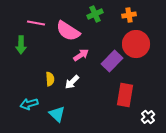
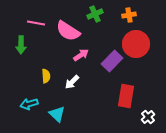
yellow semicircle: moved 4 px left, 3 px up
red rectangle: moved 1 px right, 1 px down
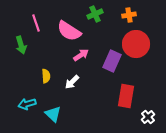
pink line: rotated 60 degrees clockwise
pink semicircle: moved 1 px right
green arrow: rotated 18 degrees counterclockwise
purple rectangle: rotated 20 degrees counterclockwise
cyan arrow: moved 2 px left
cyan triangle: moved 4 px left
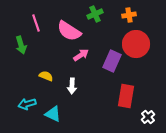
yellow semicircle: rotated 64 degrees counterclockwise
white arrow: moved 4 px down; rotated 42 degrees counterclockwise
cyan triangle: rotated 18 degrees counterclockwise
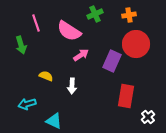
cyan triangle: moved 1 px right, 7 px down
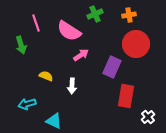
purple rectangle: moved 6 px down
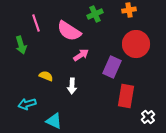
orange cross: moved 5 px up
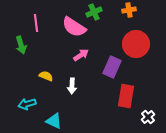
green cross: moved 1 px left, 2 px up
pink line: rotated 12 degrees clockwise
pink semicircle: moved 5 px right, 4 px up
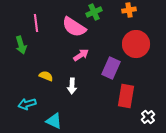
purple rectangle: moved 1 px left, 1 px down
